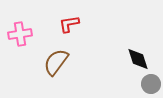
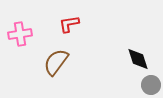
gray circle: moved 1 px down
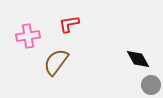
pink cross: moved 8 px right, 2 px down
black diamond: rotated 10 degrees counterclockwise
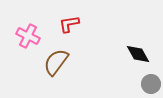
pink cross: rotated 35 degrees clockwise
black diamond: moved 5 px up
gray circle: moved 1 px up
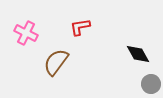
red L-shape: moved 11 px right, 3 px down
pink cross: moved 2 px left, 3 px up
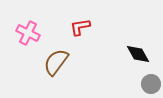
pink cross: moved 2 px right
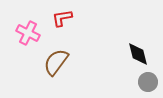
red L-shape: moved 18 px left, 9 px up
black diamond: rotated 15 degrees clockwise
gray circle: moved 3 px left, 2 px up
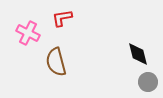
brown semicircle: rotated 52 degrees counterclockwise
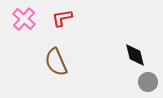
pink cross: moved 4 px left, 14 px up; rotated 15 degrees clockwise
black diamond: moved 3 px left, 1 px down
brown semicircle: rotated 8 degrees counterclockwise
